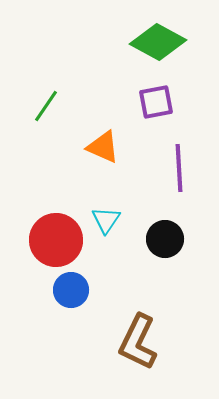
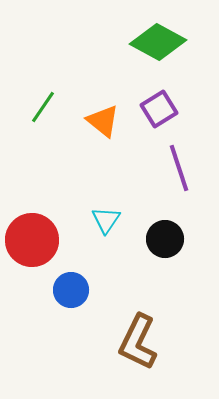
purple square: moved 3 px right, 7 px down; rotated 21 degrees counterclockwise
green line: moved 3 px left, 1 px down
orange triangle: moved 26 px up; rotated 15 degrees clockwise
purple line: rotated 15 degrees counterclockwise
red circle: moved 24 px left
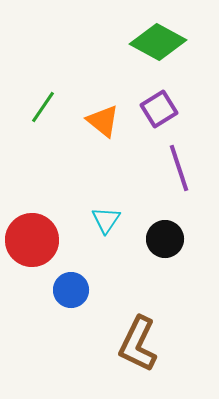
brown L-shape: moved 2 px down
